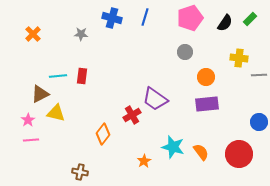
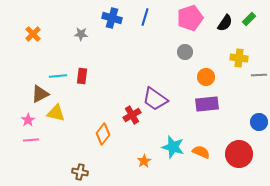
green rectangle: moved 1 px left
orange semicircle: rotated 30 degrees counterclockwise
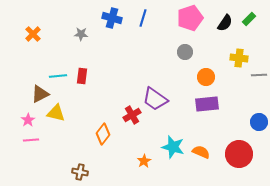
blue line: moved 2 px left, 1 px down
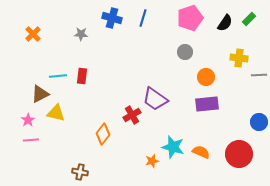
orange star: moved 8 px right; rotated 16 degrees clockwise
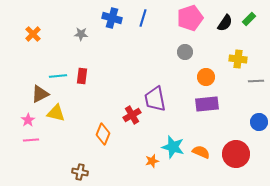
yellow cross: moved 1 px left, 1 px down
gray line: moved 3 px left, 6 px down
purple trapezoid: rotated 44 degrees clockwise
orange diamond: rotated 15 degrees counterclockwise
red circle: moved 3 px left
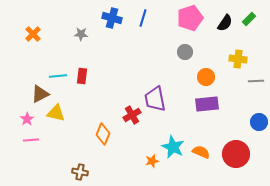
pink star: moved 1 px left, 1 px up
cyan star: rotated 10 degrees clockwise
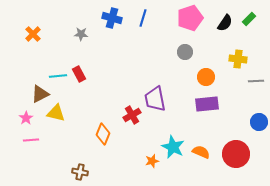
red rectangle: moved 3 px left, 2 px up; rotated 35 degrees counterclockwise
pink star: moved 1 px left, 1 px up
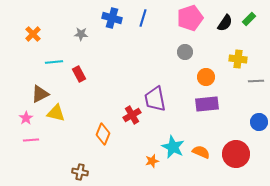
cyan line: moved 4 px left, 14 px up
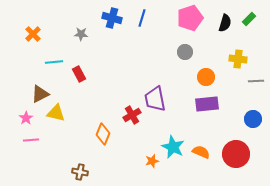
blue line: moved 1 px left
black semicircle: rotated 18 degrees counterclockwise
blue circle: moved 6 px left, 3 px up
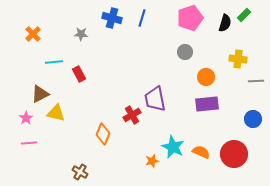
green rectangle: moved 5 px left, 4 px up
pink line: moved 2 px left, 3 px down
red circle: moved 2 px left
brown cross: rotated 21 degrees clockwise
